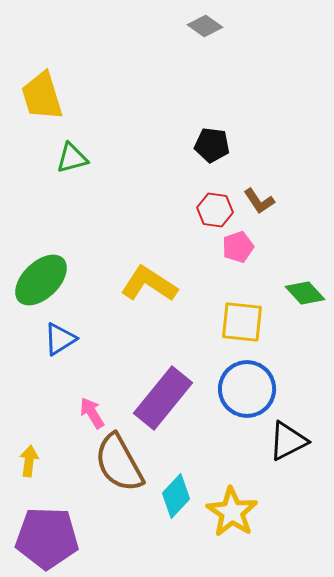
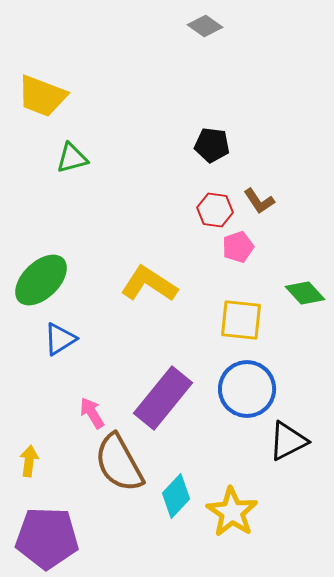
yellow trapezoid: rotated 52 degrees counterclockwise
yellow square: moved 1 px left, 2 px up
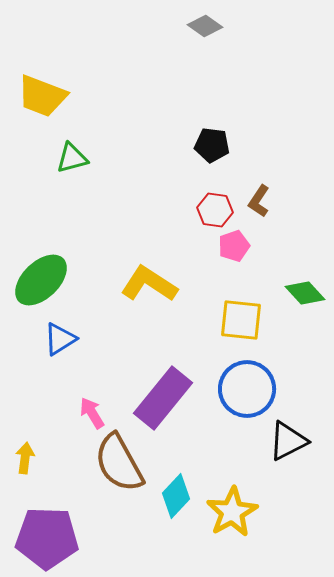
brown L-shape: rotated 68 degrees clockwise
pink pentagon: moved 4 px left, 1 px up
yellow arrow: moved 4 px left, 3 px up
yellow star: rotated 9 degrees clockwise
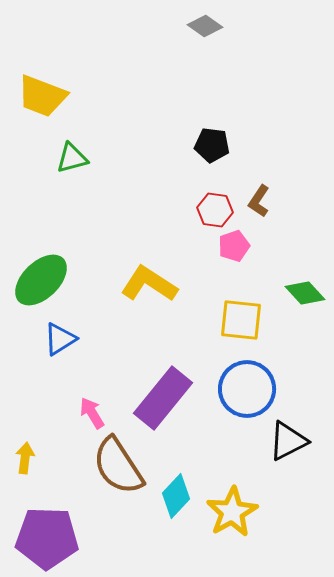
brown semicircle: moved 1 px left, 3 px down; rotated 4 degrees counterclockwise
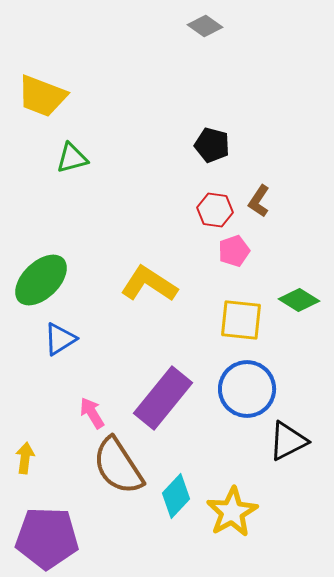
black pentagon: rotated 8 degrees clockwise
pink pentagon: moved 5 px down
green diamond: moved 6 px left, 7 px down; rotated 15 degrees counterclockwise
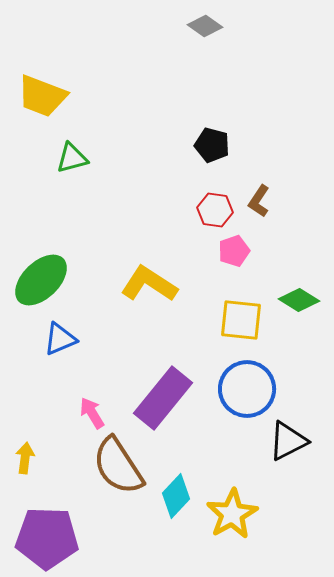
blue triangle: rotated 9 degrees clockwise
yellow star: moved 2 px down
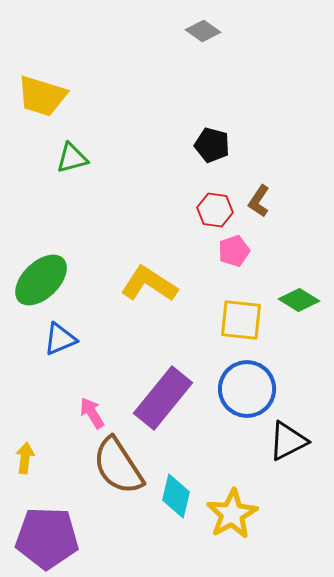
gray diamond: moved 2 px left, 5 px down
yellow trapezoid: rotated 4 degrees counterclockwise
cyan diamond: rotated 30 degrees counterclockwise
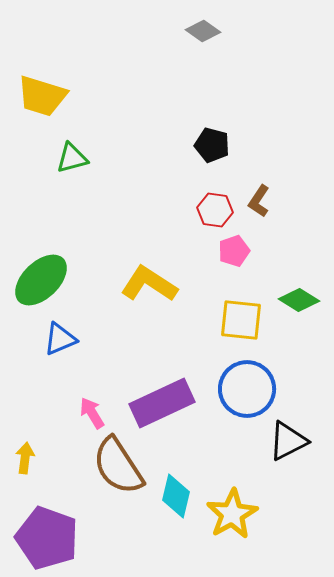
purple rectangle: moved 1 px left, 5 px down; rotated 26 degrees clockwise
purple pentagon: rotated 18 degrees clockwise
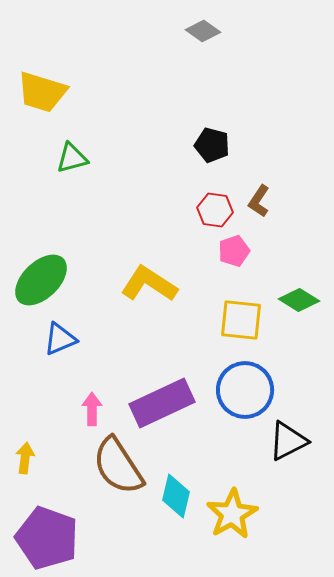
yellow trapezoid: moved 4 px up
blue circle: moved 2 px left, 1 px down
pink arrow: moved 4 px up; rotated 32 degrees clockwise
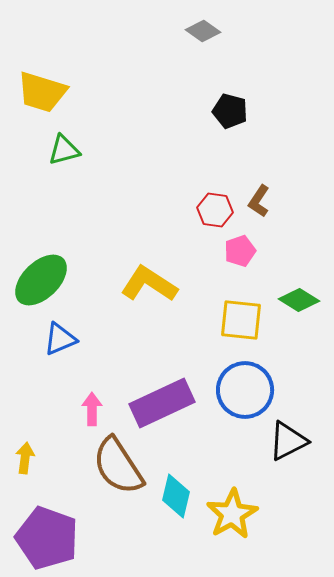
black pentagon: moved 18 px right, 34 px up
green triangle: moved 8 px left, 8 px up
pink pentagon: moved 6 px right
